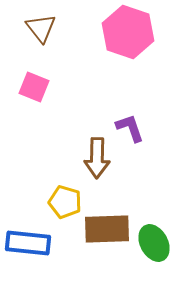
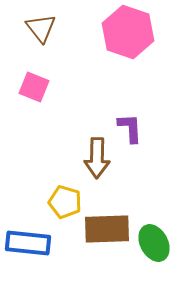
purple L-shape: rotated 16 degrees clockwise
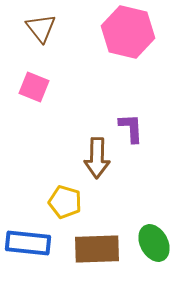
pink hexagon: rotated 6 degrees counterclockwise
purple L-shape: moved 1 px right
brown rectangle: moved 10 px left, 20 px down
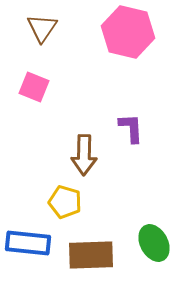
brown triangle: moved 1 px right; rotated 12 degrees clockwise
brown arrow: moved 13 px left, 3 px up
brown rectangle: moved 6 px left, 6 px down
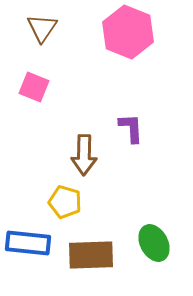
pink hexagon: rotated 9 degrees clockwise
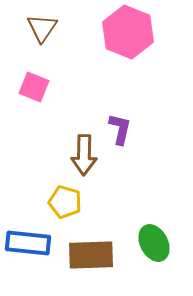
purple L-shape: moved 11 px left, 1 px down; rotated 16 degrees clockwise
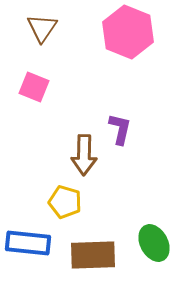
brown rectangle: moved 2 px right
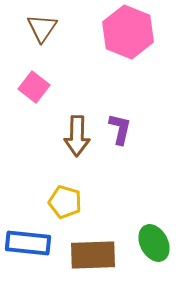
pink square: rotated 16 degrees clockwise
brown arrow: moved 7 px left, 19 px up
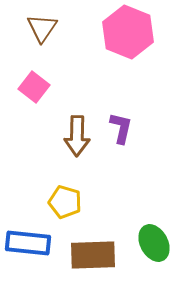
purple L-shape: moved 1 px right, 1 px up
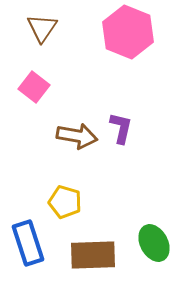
brown arrow: rotated 81 degrees counterclockwise
blue rectangle: rotated 66 degrees clockwise
